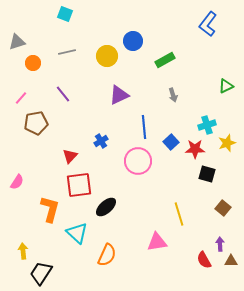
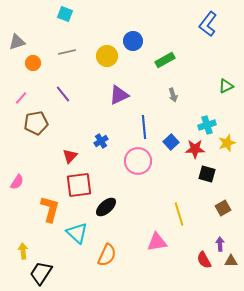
brown square: rotated 21 degrees clockwise
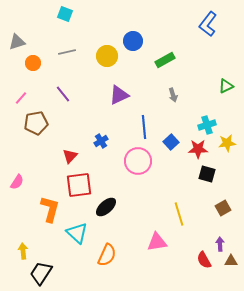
yellow star: rotated 12 degrees clockwise
red star: moved 3 px right
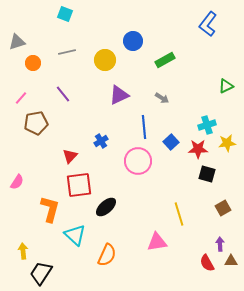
yellow circle: moved 2 px left, 4 px down
gray arrow: moved 11 px left, 3 px down; rotated 40 degrees counterclockwise
cyan triangle: moved 2 px left, 2 px down
red semicircle: moved 3 px right, 3 px down
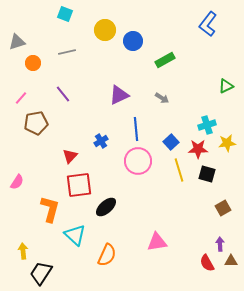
yellow circle: moved 30 px up
blue line: moved 8 px left, 2 px down
yellow line: moved 44 px up
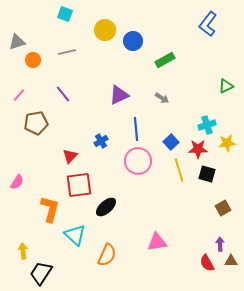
orange circle: moved 3 px up
pink line: moved 2 px left, 3 px up
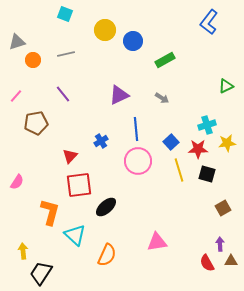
blue L-shape: moved 1 px right, 2 px up
gray line: moved 1 px left, 2 px down
pink line: moved 3 px left, 1 px down
orange L-shape: moved 3 px down
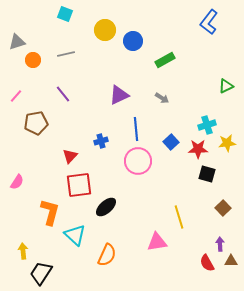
blue cross: rotated 16 degrees clockwise
yellow line: moved 47 px down
brown square: rotated 14 degrees counterclockwise
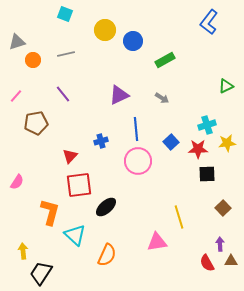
black square: rotated 18 degrees counterclockwise
